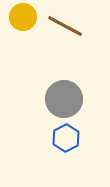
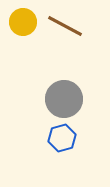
yellow circle: moved 5 px down
blue hexagon: moved 4 px left; rotated 12 degrees clockwise
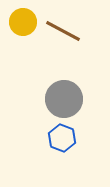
brown line: moved 2 px left, 5 px down
blue hexagon: rotated 24 degrees counterclockwise
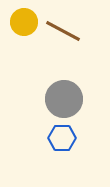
yellow circle: moved 1 px right
blue hexagon: rotated 20 degrees counterclockwise
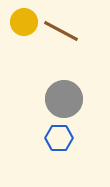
brown line: moved 2 px left
blue hexagon: moved 3 px left
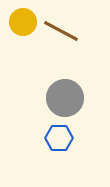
yellow circle: moved 1 px left
gray circle: moved 1 px right, 1 px up
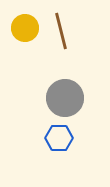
yellow circle: moved 2 px right, 6 px down
brown line: rotated 48 degrees clockwise
